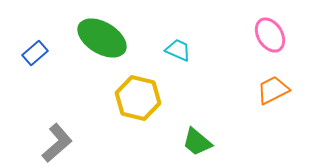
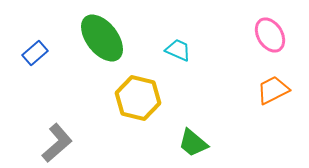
green ellipse: rotated 21 degrees clockwise
green trapezoid: moved 4 px left, 1 px down
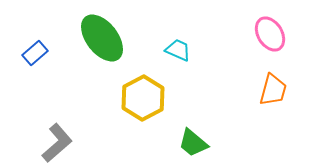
pink ellipse: moved 1 px up
orange trapezoid: rotated 132 degrees clockwise
yellow hexagon: moved 5 px right; rotated 18 degrees clockwise
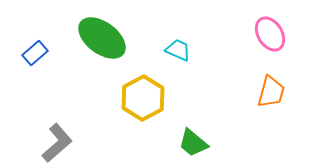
green ellipse: rotated 15 degrees counterclockwise
orange trapezoid: moved 2 px left, 2 px down
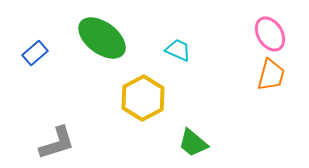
orange trapezoid: moved 17 px up
gray L-shape: rotated 24 degrees clockwise
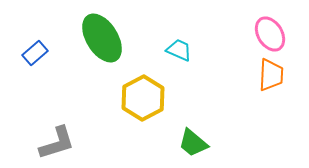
green ellipse: rotated 21 degrees clockwise
cyan trapezoid: moved 1 px right
orange trapezoid: rotated 12 degrees counterclockwise
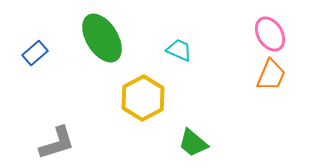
orange trapezoid: rotated 20 degrees clockwise
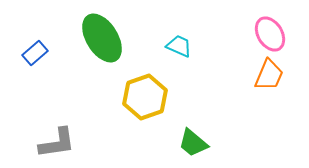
cyan trapezoid: moved 4 px up
orange trapezoid: moved 2 px left
yellow hexagon: moved 2 px right, 1 px up; rotated 9 degrees clockwise
gray L-shape: rotated 9 degrees clockwise
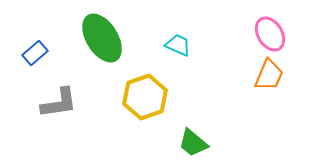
cyan trapezoid: moved 1 px left, 1 px up
gray L-shape: moved 2 px right, 40 px up
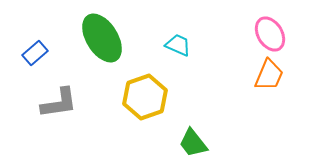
green trapezoid: rotated 12 degrees clockwise
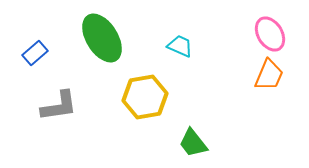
cyan trapezoid: moved 2 px right, 1 px down
yellow hexagon: rotated 9 degrees clockwise
gray L-shape: moved 3 px down
